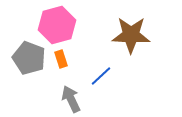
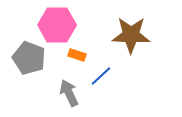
pink hexagon: rotated 15 degrees clockwise
orange rectangle: moved 16 px right, 4 px up; rotated 54 degrees counterclockwise
gray arrow: moved 2 px left, 6 px up
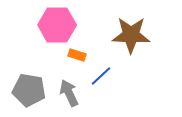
gray pentagon: moved 32 px down; rotated 12 degrees counterclockwise
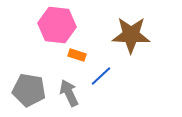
pink hexagon: rotated 6 degrees clockwise
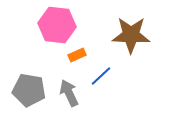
orange rectangle: rotated 42 degrees counterclockwise
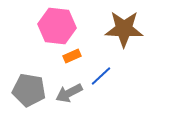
pink hexagon: moved 1 px down
brown star: moved 7 px left, 6 px up
orange rectangle: moved 5 px left, 1 px down
gray arrow: rotated 92 degrees counterclockwise
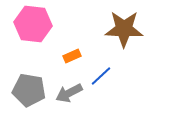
pink hexagon: moved 24 px left, 2 px up
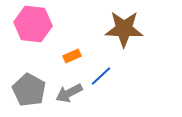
gray pentagon: rotated 20 degrees clockwise
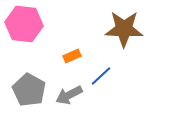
pink hexagon: moved 9 px left
gray arrow: moved 2 px down
